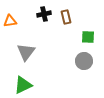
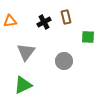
black cross: moved 8 px down; rotated 16 degrees counterclockwise
gray circle: moved 20 px left
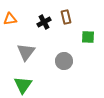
orange triangle: moved 2 px up
green triangle: rotated 30 degrees counterclockwise
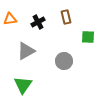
black cross: moved 6 px left
gray triangle: moved 1 px up; rotated 24 degrees clockwise
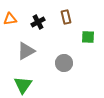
gray circle: moved 2 px down
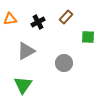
brown rectangle: rotated 56 degrees clockwise
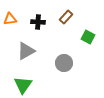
black cross: rotated 32 degrees clockwise
green square: rotated 24 degrees clockwise
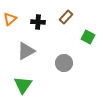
orange triangle: rotated 32 degrees counterclockwise
